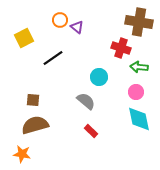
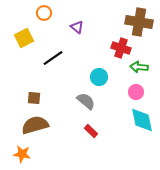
orange circle: moved 16 px left, 7 px up
brown square: moved 1 px right, 2 px up
cyan diamond: moved 3 px right, 1 px down
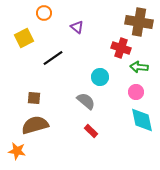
cyan circle: moved 1 px right
orange star: moved 5 px left, 3 px up
